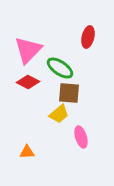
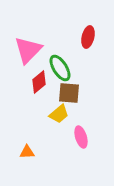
green ellipse: rotated 24 degrees clockwise
red diamond: moved 11 px right; rotated 65 degrees counterclockwise
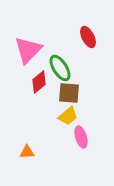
red ellipse: rotated 40 degrees counterclockwise
yellow trapezoid: moved 9 px right, 2 px down
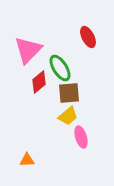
brown square: rotated 10 degrees counterclockwise
orange triangle: moved 8 px down
